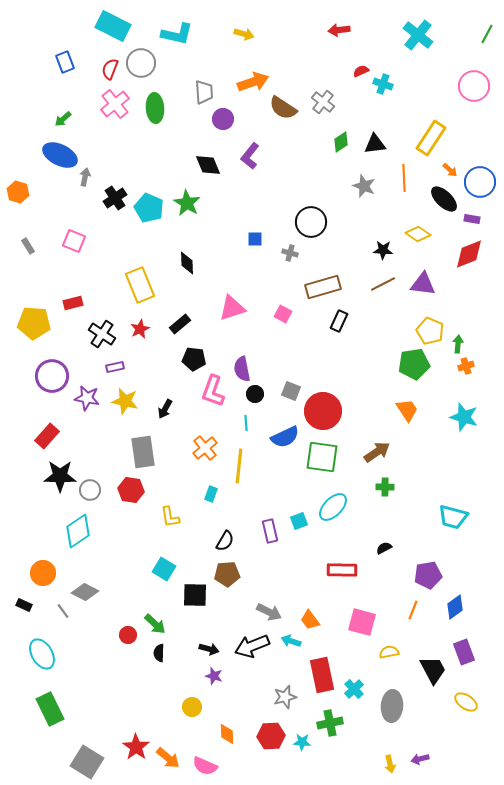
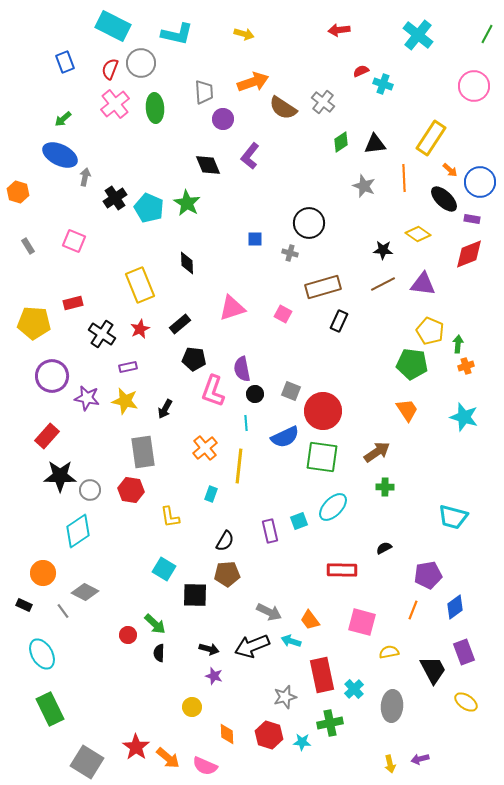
black circle at (311, 222): moved 2 px left, 1 px down
green pentagon at (414, 364): moved 2 px left; rotated 16 degrees clockwise
purple rectangle at (115, 367): moved 13 px right
red hexagon at (271, 736): moved 2 px left, 1 px up; rotated 20 degrees clockwise
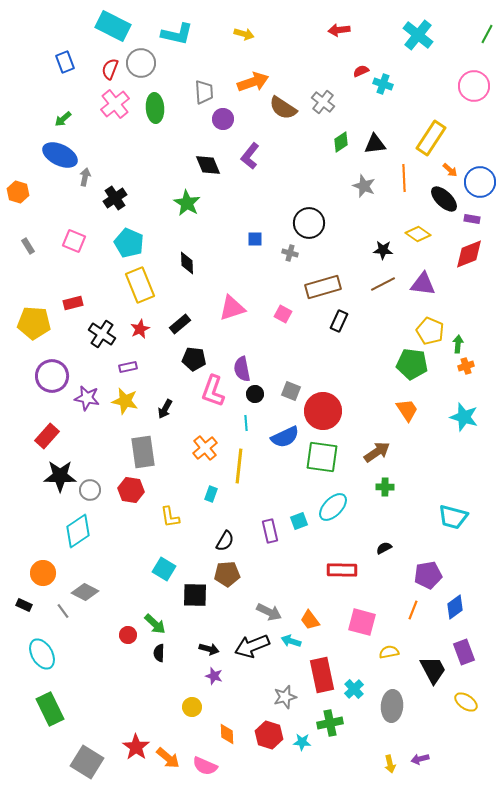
cyan pentagon at (149, 208): moved 20 px left, 35 px down
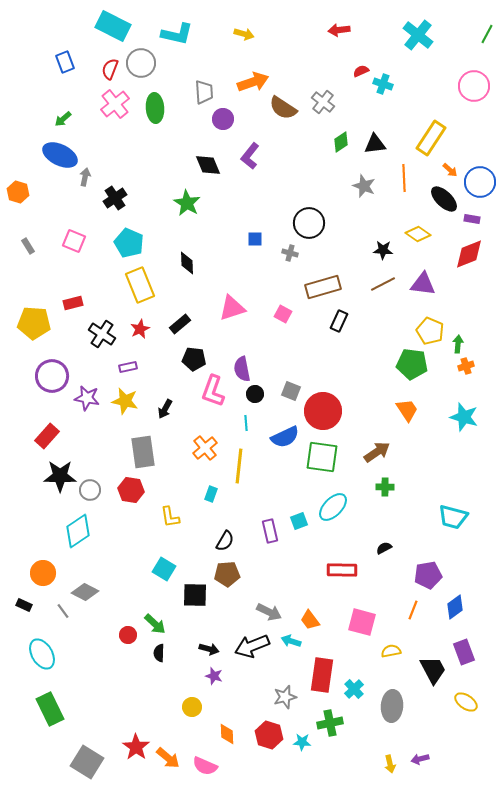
yellow semicircle at (389, 652): moved 2 px right, 1 px up
red rectangle at (322, 675): rotated 20 degrees clockwise
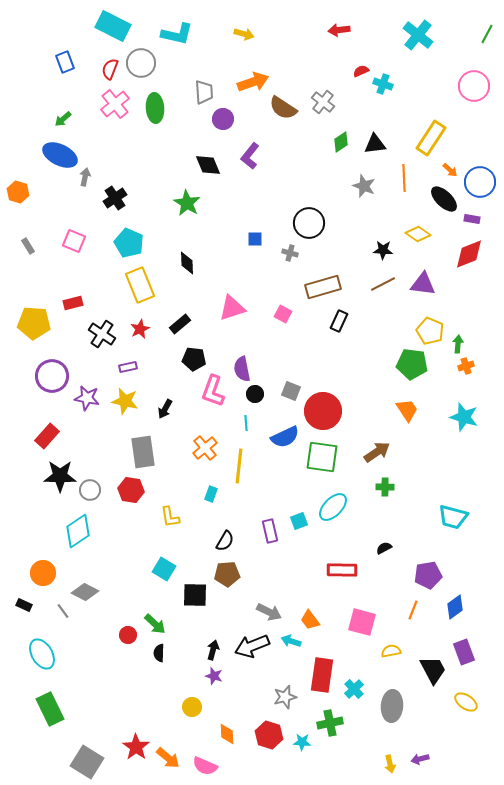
black arrow at (209, 649): moved 4 px right, 1 px down; rotated 90 degrees counterclockwise
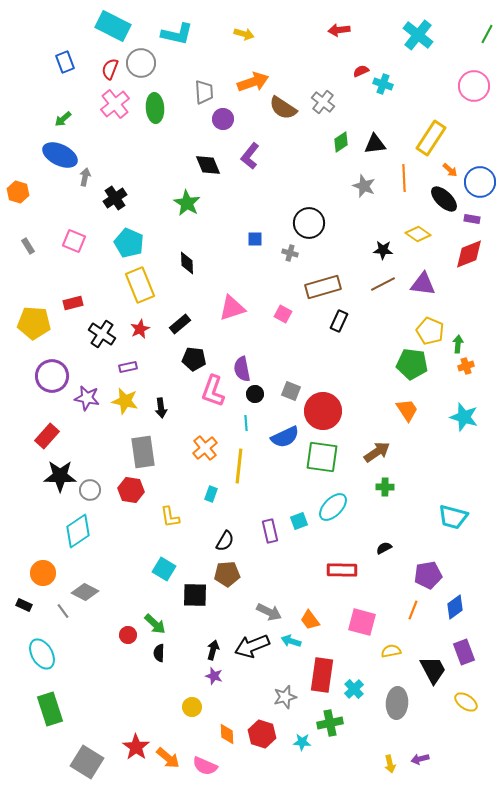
black arrow at (165, 409): moved 4 px left, 1 px up; rotated 36 degrees counterclockwise
gray ellipse at (392, 706): moved 5 px right, 3 px up
green rectangle at (50, 709): rotated 8 degrees clockwise
red hexagon at (269, 735): moved 7 px left, 1 px up
